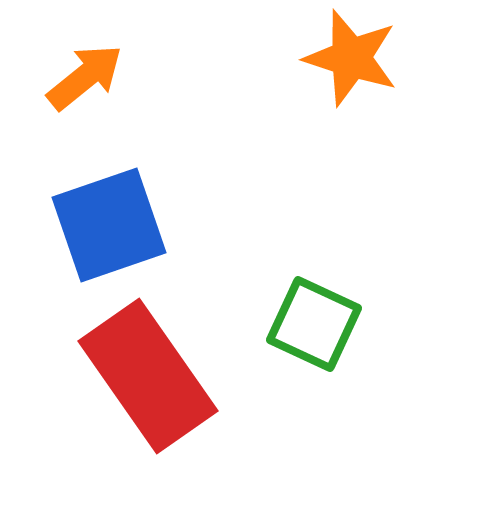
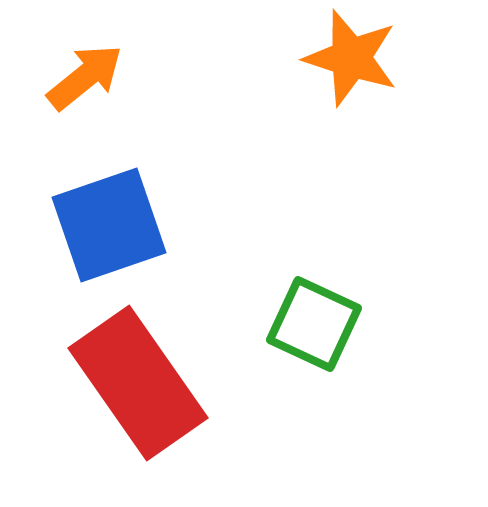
red rectangle: moved 10 px left, 7 px down
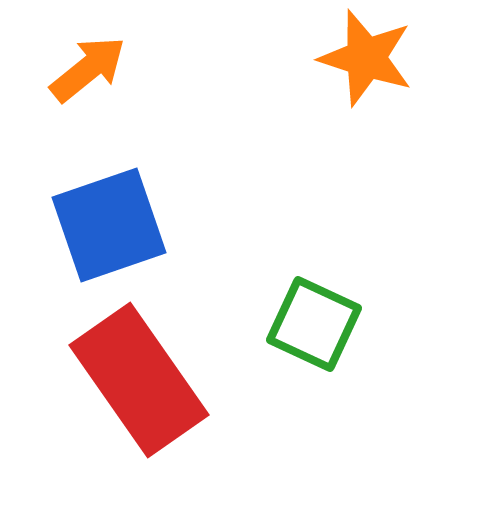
orange star: moved 15 px right
orange arrow: moved 3 px right, 8 px up
red rectangle: moved 1 px right, 3 px up
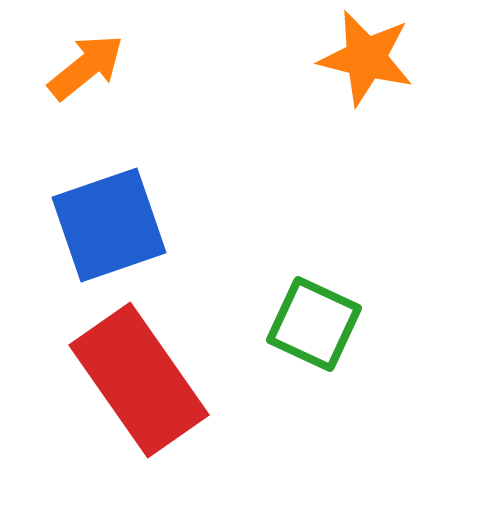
orange star: rotated 4 degrees counterclockwise
orange arrow: moved 2 px left, 2 px up
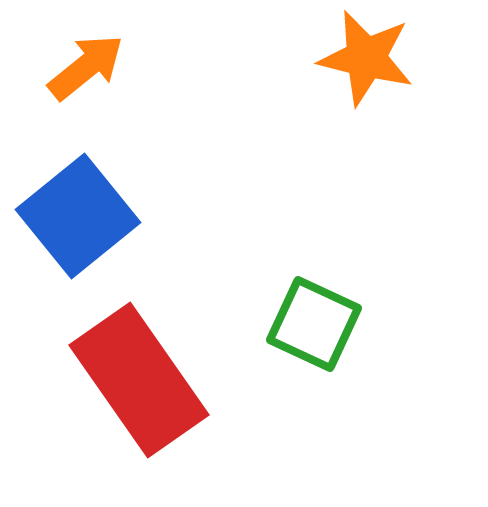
blue square: moved 31 px left, 9 px up; rotated 20 degrees counterclockwise
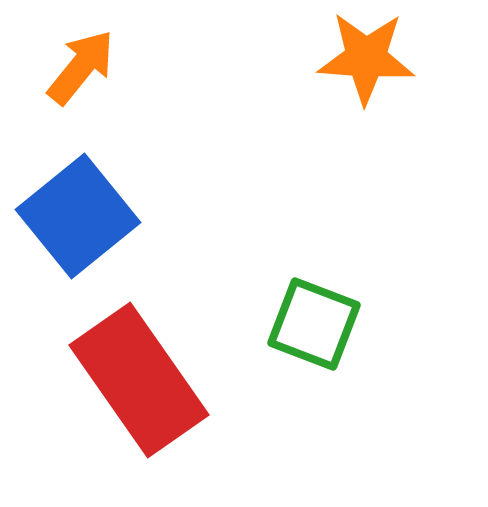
orange star: rotated 10 degrees counterclockwise
orange arrow: moved 5 px left; rotated 12 degrees counterclockwise
green square: rotated 4 degrees counterclockwise
